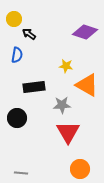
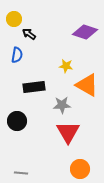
black circle: moved 3 px down
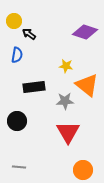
yellow circle: moved 2 px down
orange triangle: rotated 10 degrees clockwise
gray star: moved 3 px right, 4 px up
orange circle: moved 3 px right, 1 px down
gray line: moved 2 px left, 6 px up
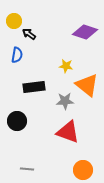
red triangle: rotated 40 degrees counterclockwise
gray line: moved 8 px right, 2 px down
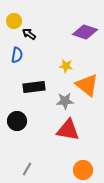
red triangle: moved 2 px up; rotated 10 degrees counterclockwise
gray line: rotated 64 degrees counterclockwise
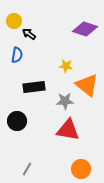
purple diamond: moved 3 px up
orange circle: moved 2 px left, 1 px up
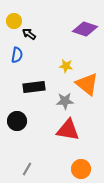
orange triangle: moved 1 px up
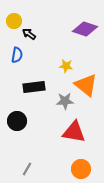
orange triangle: moved 1 px left, 1 px down
red triangle: moved 6 px right, 2 px down
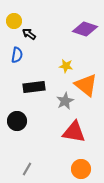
gray star: rotated 24 degrees counterclockwise
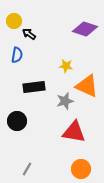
orange triangle: moved 1 px right, 1 px down; rotated 15 degrees counterclockwise
gray star: rotated 12 degrees clockwise
